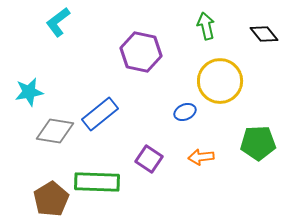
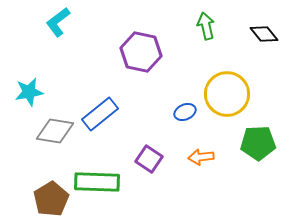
yellow circle: moved 7 px right, 13 px down
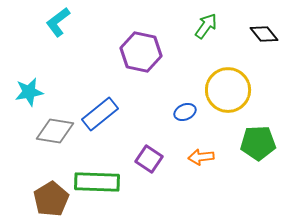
green arrow: rotated 48 degrees clockwise
yellow circle: moved 1 px right, 4 px up
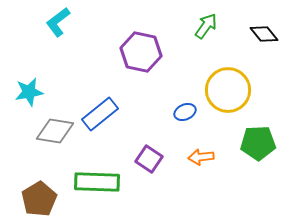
brown pentagon: moved 12 px left
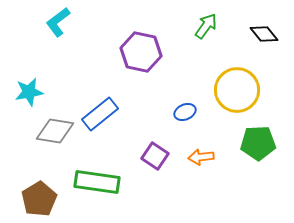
yellow circle: moved 9 px right
purple square: moved 6 px right, 3 px up
green rectangle: rotated 6 degrees clockwise
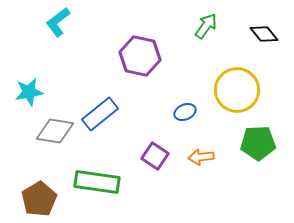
purple hexagon: moved 1 px left, 4 px down
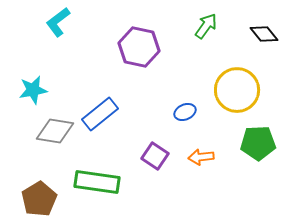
purple hexagon: moved 1 px left, 9 px up
cyan star: moved 4 px right, 2 px up
